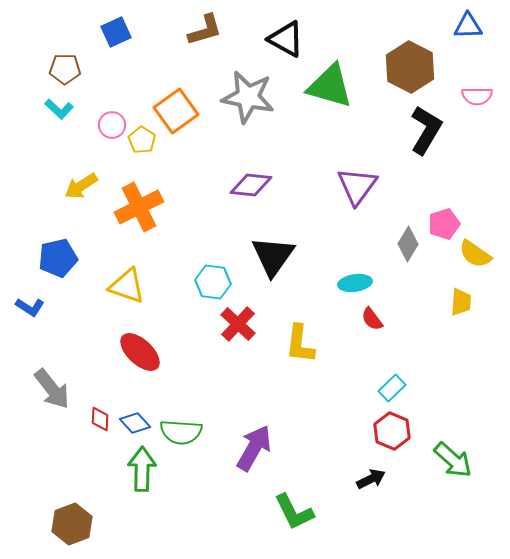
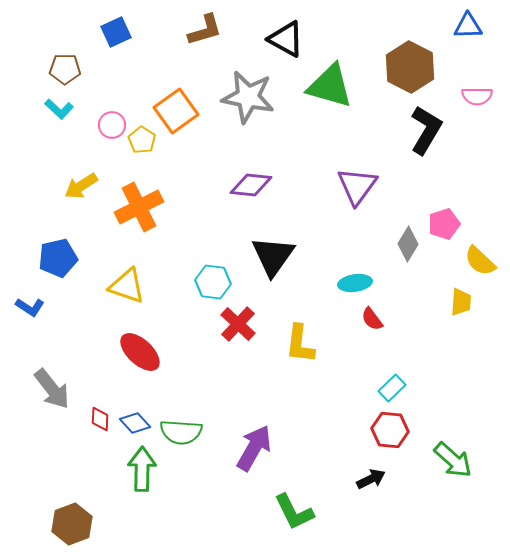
yellow semicircle at (475, 254): moved 5 px right, 7 px down; rotated 8 degrees clockwise
red hexagon at (392, 431): moved 2 px left, 1 px up; rotated 18 degrees counterclockwise
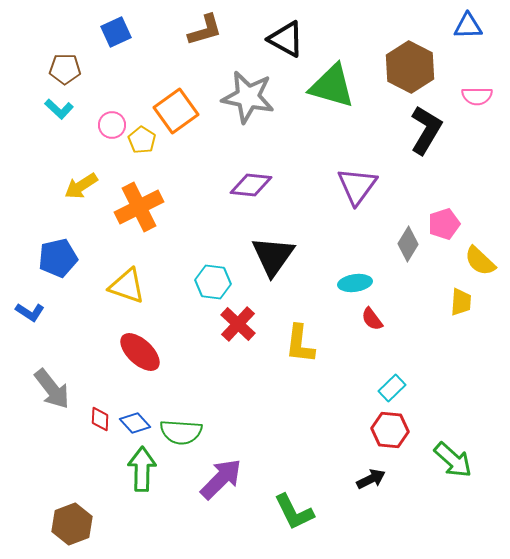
green triangle at (330, 86): moved 2 px right
blue L-shape at (30, 307): moved 5 px down
purple arrow at (254, 448): moved 33 px left, 31 px down; rotated 15 degrees clockwise
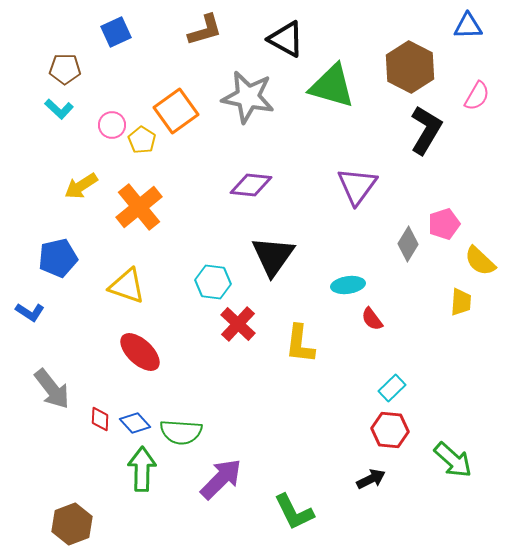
pink semicircle at (477, 96): rotated 60 degrees counterclockwise
orange cross at (139, 207): rotated 12 degrees counterclockwise
cyan ellipse at (355, 283): moved 7 px left, 2 px down
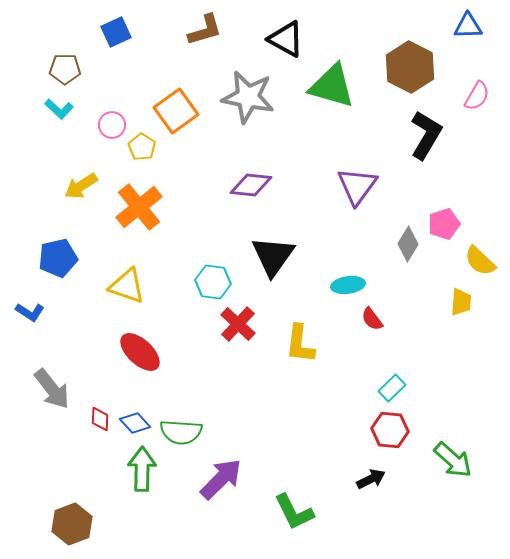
black L-shape at (426, 130): moved 5 px down
yellow pentagon at (142, 140): moved 7 px down
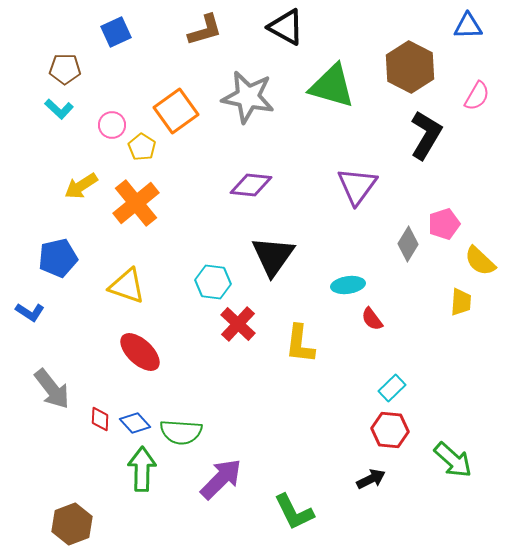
black triangle at (286, 39): moved 12 px up
orange cross at (139, 207): moved 3 px left, 4 px up
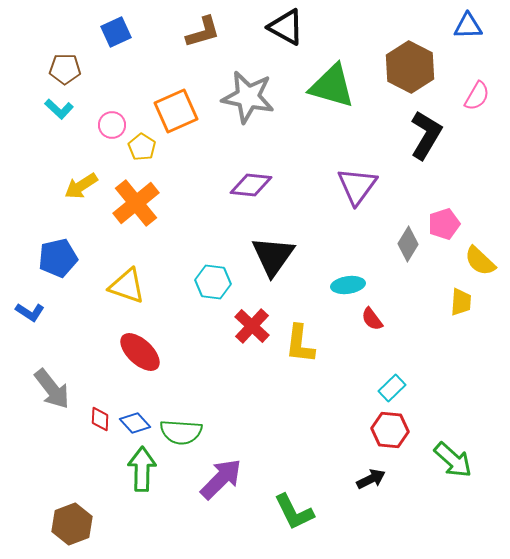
brown L-shape at (205, 30): moved 2 px left, 2 px down
orange square at (176, 111): rotated 12 degrees clockwise
red cross at (238, 324): moved 14 px right, 2 px down
